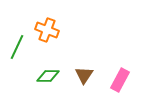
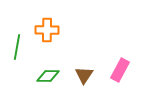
orange cross: rotated 20 degrees counterclockwise
green line: rotated 15 degrees counterclockwise
pink rectangle: moved 10 px up
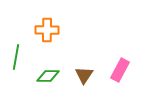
green line: moved 1 px left, 10 px down
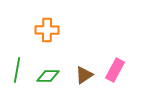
green line: moved 1 px right, 13 px down
pink rectangle: moved 5 px left
brown triangle: rotated 24 degrees clockwise
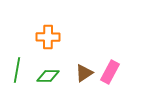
orange cross: moved 1 px right, 7 px down
pink rectangle: moved 5 px left, 2 px down
brown triangle: moved 2 px up
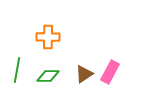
brown triangle: moved 1 px down
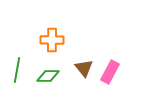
orange cross: moved 4 px right, 3 px down
brown triangle: moved 6 px up; rotated 36 degrees counterclockwise
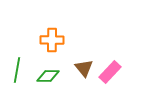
pink rectangle: rotated 15 degrees clockwise
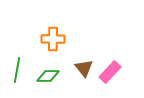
orange cross: moved 1 px right, 1 px up
